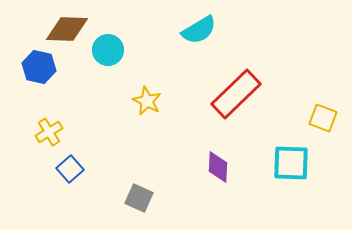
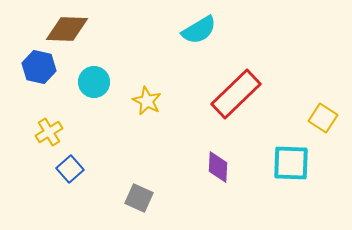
cyan circle: moved 14 px left, 32 px down
yellow square: rotated 12 degrees clockwise
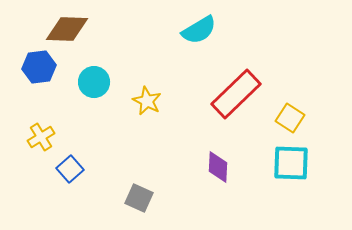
blue hexagon: rotated 20 degrees counterclockwise
yellow square: moved 33 px left
yellow cross: moved 8 px left, 5 px down
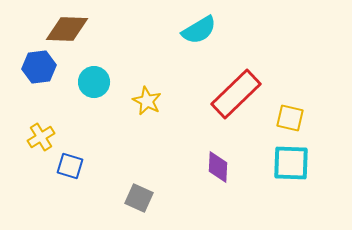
yellow square: rotated 20 degrees counterclockwise
blue square: moved 3 px up; rotated 32 degrees counterclockwise
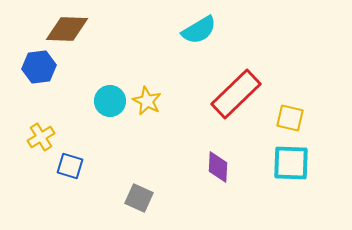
cyan circle: moved 16 px right, 19 px down
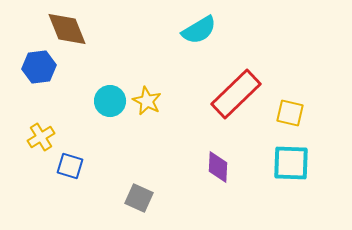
brown diamond: rotated 66 degrees clockwise
yellow square: moved 5 px up
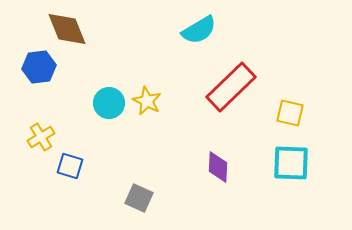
red rectangle: moved 5 px left, 7 px up
cyan circle: moved 1 px left, 2 px down
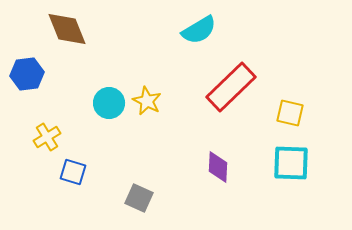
blue hexagon: moved 12 px left, 7 px down
yellow cross: moved 6 px right
blue square: moved 3 px right, 6 px down
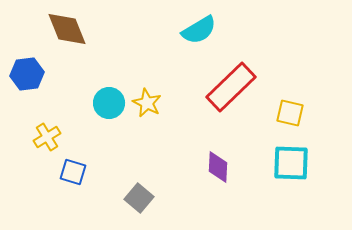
yellow star: moved 2 px down
gray square: rotated 16 degrees clockwise
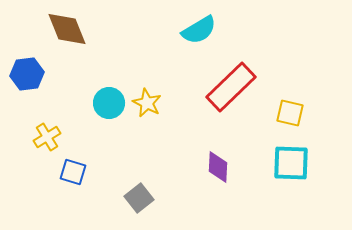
gray square: rotated 12 degrees clockwise
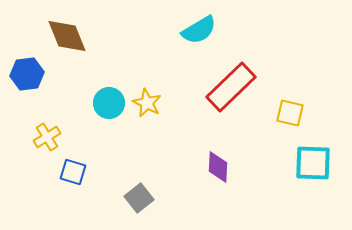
brown diamond: moved 7 px down
cyan square: moved 22 px right
